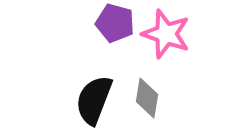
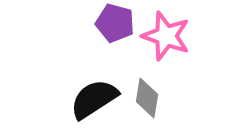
pink star: moved 2 px down
black semicircle: moved 1 px up; rotated 36 degrees clockwise
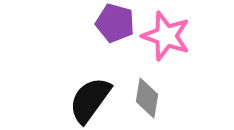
black semicircle: moved 4 px left, 1 px down; rotated 21 degrees counterclockwise
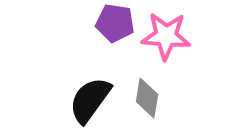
purple pentagon: rotated 6 degrees counterclockwise
pink star: rotated 15 degrees counterclockwise
